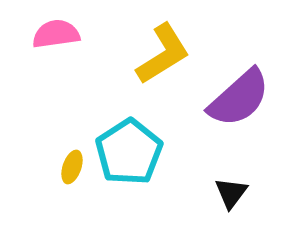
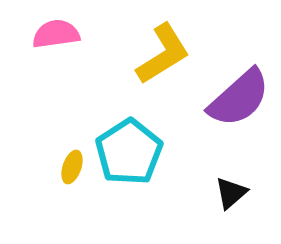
black triangle: rotated 12 degrees clockwise
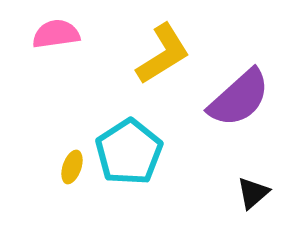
black triangle: moved 22 px right
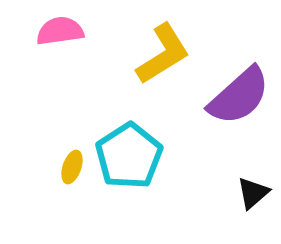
pink semicircle: moved 4 px right, 3 px up
purple semicircle: moved 2 px up
cyan pentagon: moved 4 px down
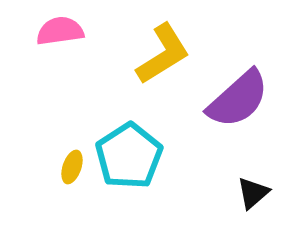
purple semicircle: moved 1 px left, 3 px down
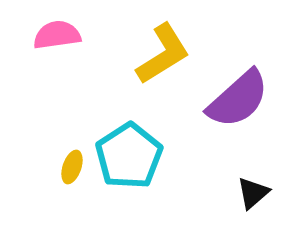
pink semicircle: moved 3 px left, 4 px down
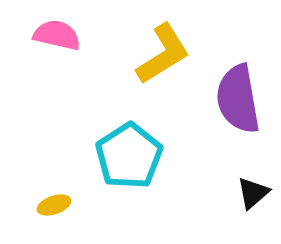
pink semicircle: rotated 21 degrees clockwise
purple semicircle: rotated 122 degrees clockwise
yellow ellipse: moved 18 px left, 38 px down; rotated 52 degrees clockwise
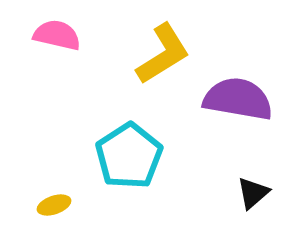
purple semicircle: rotated 110 degrees clockwise
